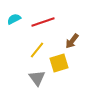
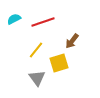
yellow line: moved 1 px left
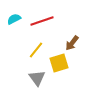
red line: moved 1 px left, 1 px up
brown arrow: moved 2 px down
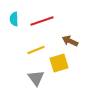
cyan semicircle: rotated 64 degrees counterclockwise
brown arrow: moved 2 px left, 2 px up; rotated 77 degrees clockwise
yellow line: rotated 30 degrees clockwise
gray triangle: moved 1 px left
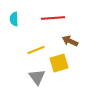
red line: moved 11 px right, 3 px up; rotated 15 degrees clockwise
gray triangle: moved 1 px right, 1 px up
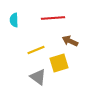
cyan semicircle: moved 1 px down
gray triangle: moved 1 px right; rotated 18 degrees counterclockwise
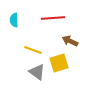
yellow line: moved 3 px left; rotated 42 degrees clockwise
gray triangle: moved 1 px left, 5 px up
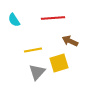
cyan semicircle: rotated 32 degrees counterclockwise
yellow line: rotated 30 degrees counterclockwise
gray triangle: rotated 36 degrees clockwise
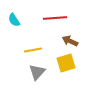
red line: moved 2 px right
yellow square: moved 7 px right
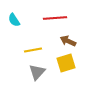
brown arrow: moved 2 px left
